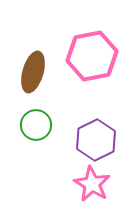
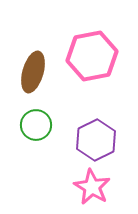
pink star: moved 3 px down
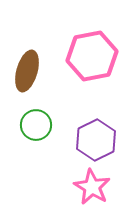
brown ellipse: moved 6 px left, 1 px up
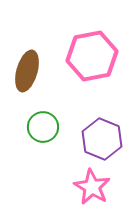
green circle: moved 7 px right, 2 px down
purple hexagon: moved 6 px right, 1 px up; rotated 12 degrees counterclockwise
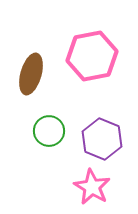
brown ellipse: moved 4 px right, 3 px down
green circle: moved 6 px right, 4 px down
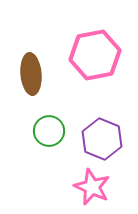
pink hexagon: moved 3 px right, 1 px up
brown ellipse: rotated 21 degrees counterclockwise
pink star: rotated 6 degrees counterclockwise
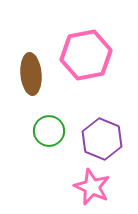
pink hexagon: moved 9 px left
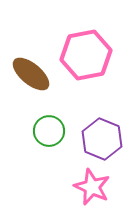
brown ellipse: rotated 45 degrees counterclockwise
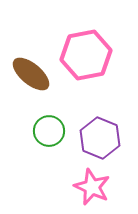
purple hexagon: moved 2 px left, 1 px up
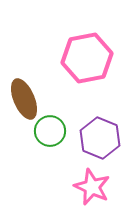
pink hexagon: moved 1 px right, 3 px down
brown ellipse: moved 7 px left, 25 px down; rotated 27 degrees clockwise
green circle: moved 1 px right
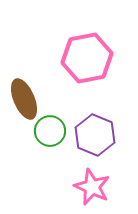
purple hexagon: moved 5 px left, 3 px up
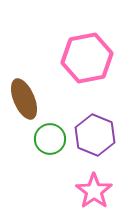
green circle: moved 8 px down
pink star: moved 2 px right, 4 px down; rotated 12 degrees clockwise
